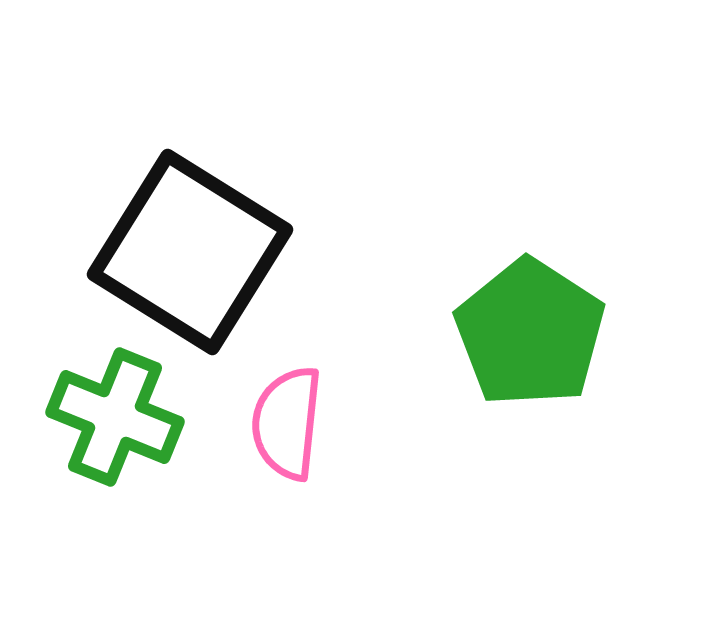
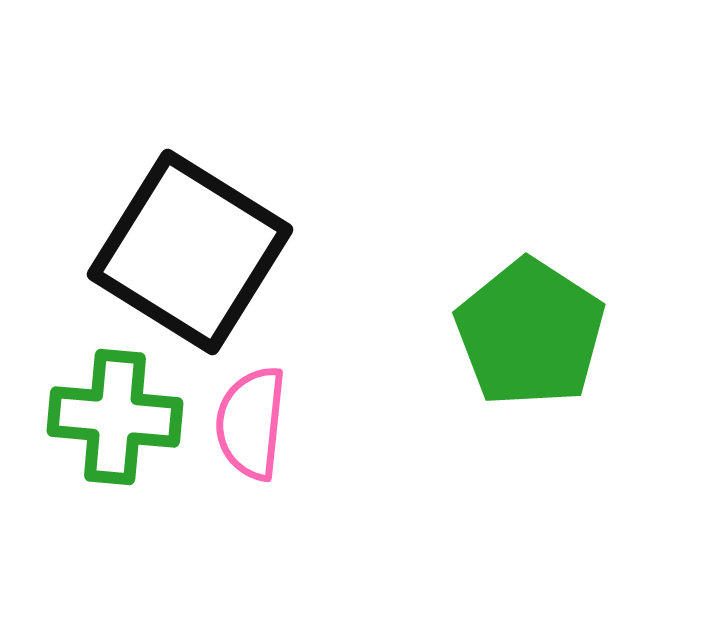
green cross: rotated 17 degrees counterclockwise
pink semicircle: moved 36 px left
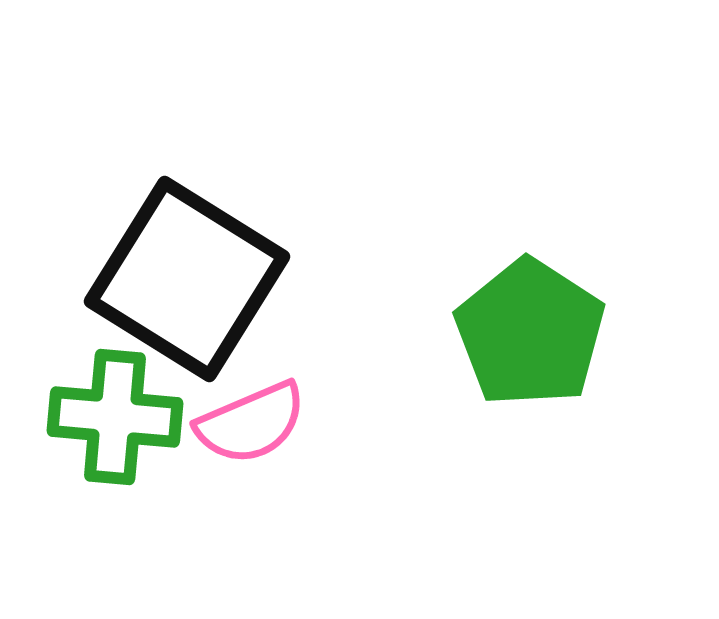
black square: moved 3 px left, 27 px down
pink semicircle: rotated 119 degrees counterclockwise
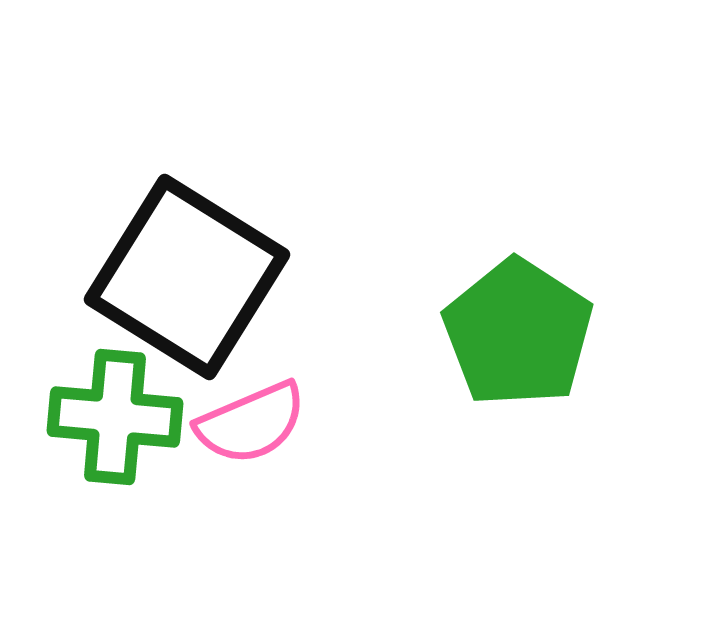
black square: moved 2 px up
green pentagon: moved 12 px left
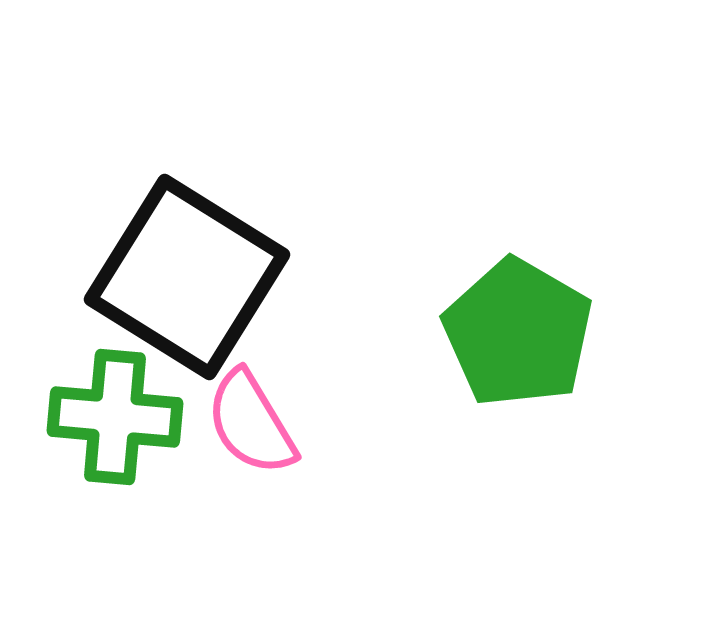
green pentagon: rotated 3 degrees counterclockwise
pink semicircle: rotated 82 degrees clockwise
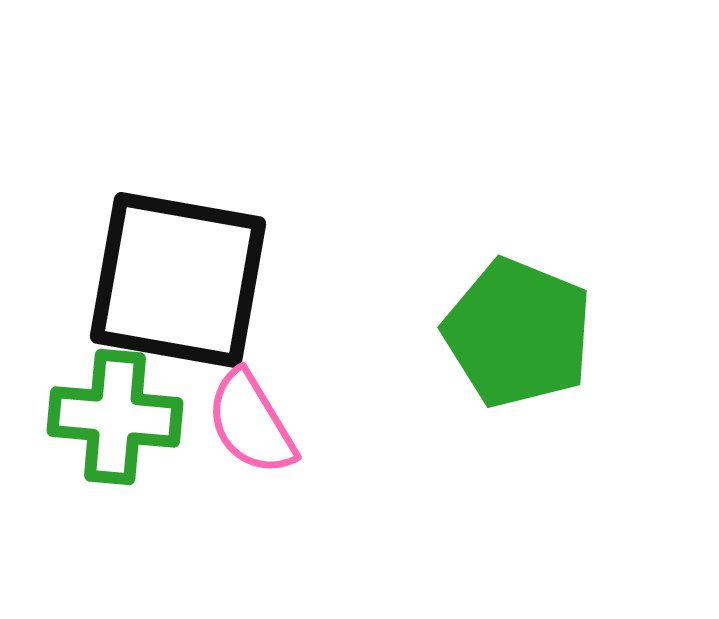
black square: moved 9 px left, 3 px down; rotated 22 degrees counterclockwise
green pentagon: rotated 8 degrees counterclockwise
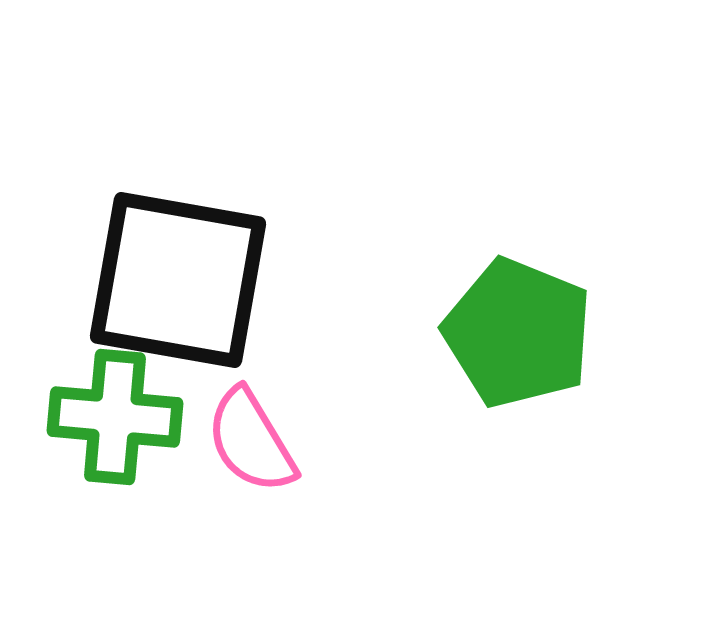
pink semicircle: moved 18 px down
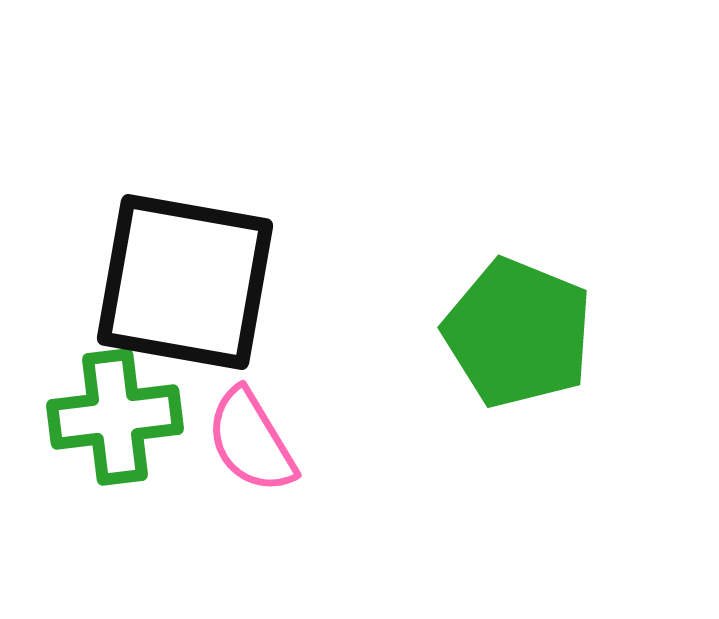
black square: moved 7 px right, 2 px down
green cross: rotated 12 degrees counterclockwise
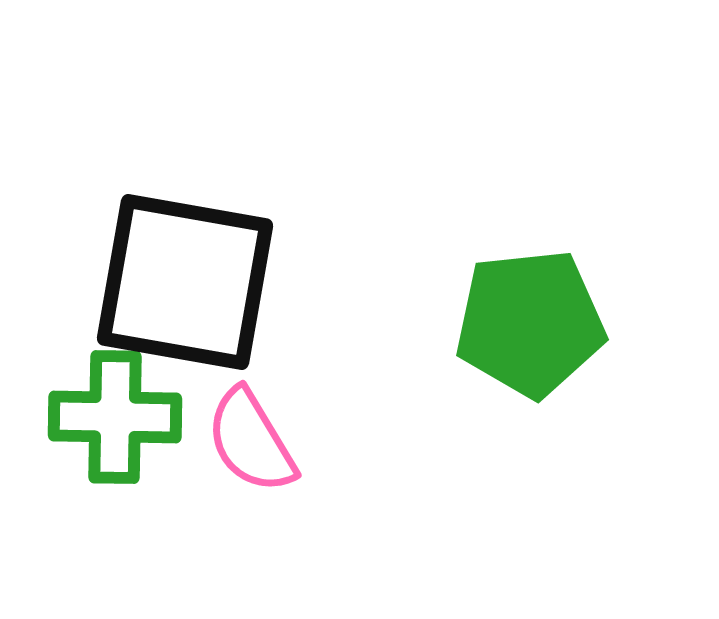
green pentagon: moved 12 px right, 10 px up; rotated 28 degrees counterclockwise
green cross: rotated 8 degrees clockwise
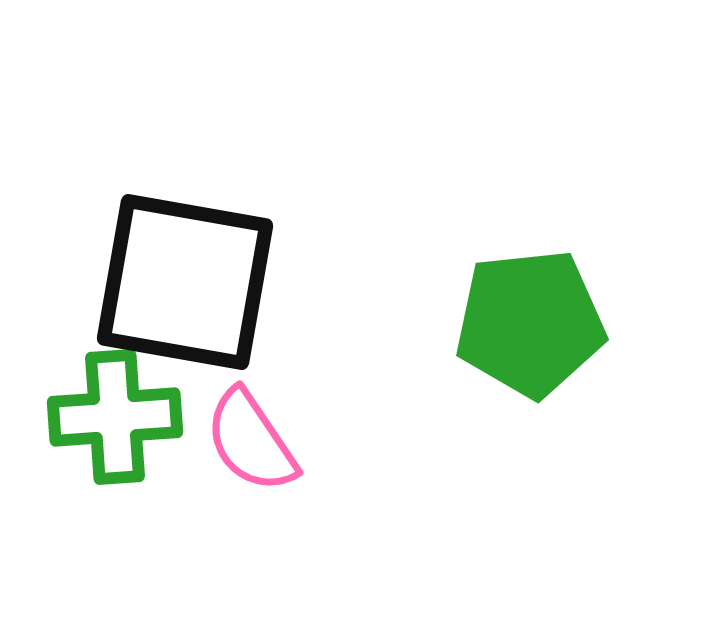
green cross: rotated 5 degrees counterclockwise
pink semicircle: rotated 3 degrees counterclockwise
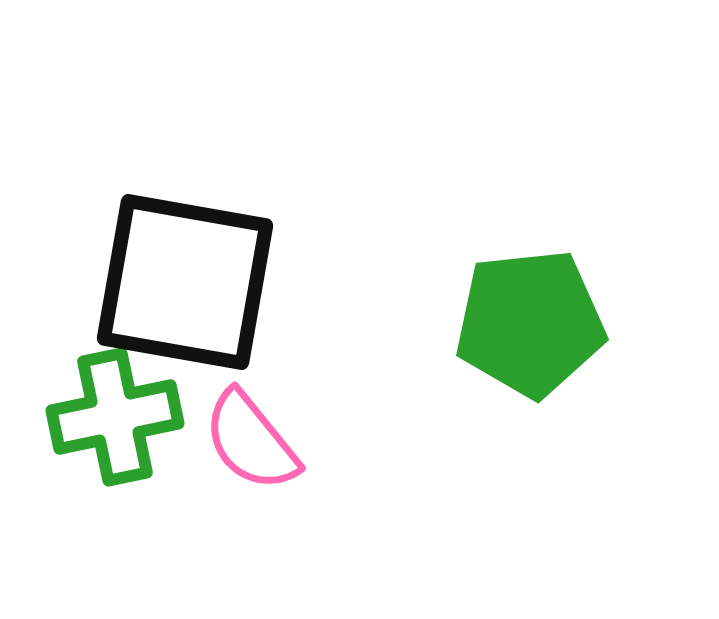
green cross: rotated 8 degrees counterclockwise
pink semicircle: rotated 5 degrees counterclockwise
